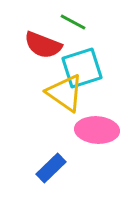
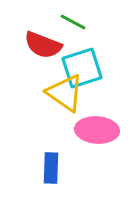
blue rectangle: rotated 44 degrees counterclockwise
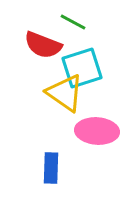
pink ellipse: moved 1 px down
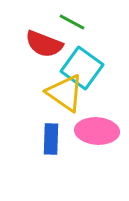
green line: moved 1 px left
red semicircle: moved 1 px right, 1 px up
cyan square: rotated 36 degrees counterclockwise
blue rectangle: moved 29 px up
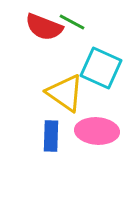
red semicircle: moved 17 px up
cyan square: moved 19 px right; rotated 12 degrees counterclockwise
blue rectangle: moved 3 px up
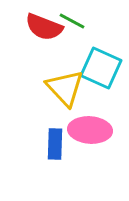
green line: moved 1 px up
yellow triangle: moved 5 px up; rotated 12 degrees clockwise
pink ellipse: moved 7 px left, 1 px up
blue rectangle: moved 4 px right, 8 px down
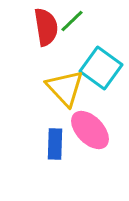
green line: rotated 72 degrees counterclockwise
red semicircle: moved 2 px right; rotated 120 degrees counterclockwise
cyan square: rotated 12 degrees clockwise
pink ellipse: rotated 42 degrees clockwise
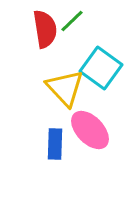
red semicircle: moved 1 px left, 2 px down
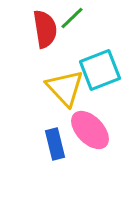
green line: moved 3 px up
cyan square: moved 1 px left, 2 px down; rotated 33 degrees clockwise
blue rectangle: rotated 16 degrees counterclockwise
